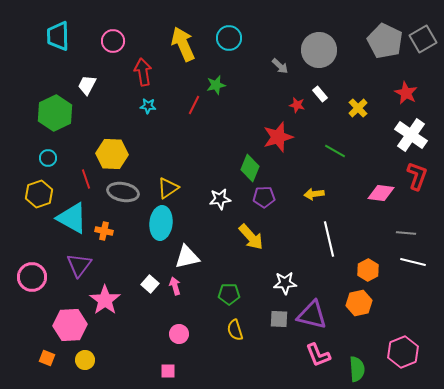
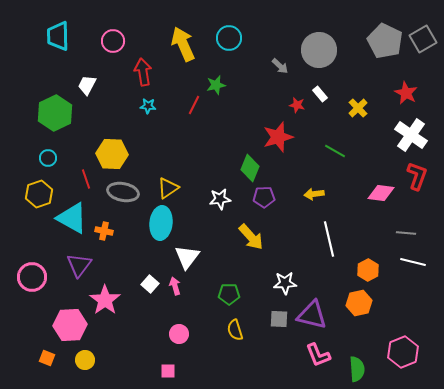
white triangle at (187, 257): rotated 40 degrees counterclockwise
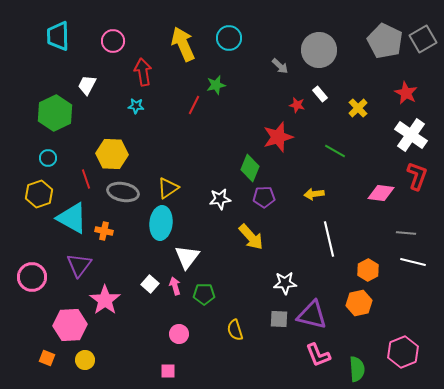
cyan star at (148, 106): moved 12 px left
green pentagon at (229, 294): moved 25 px left
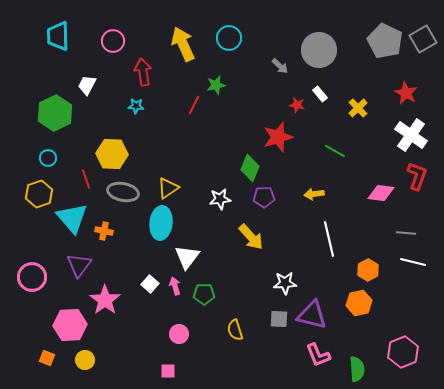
cyan triangle at (72, 218): rotated 20 degrees clockwise
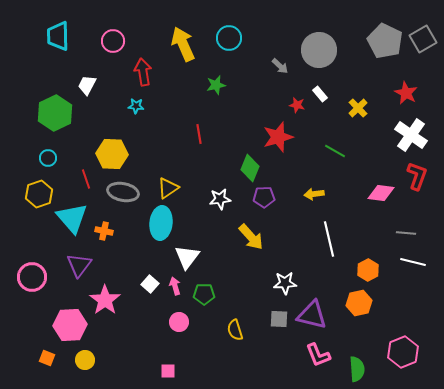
red line at (194, 105): moved 5 px right, 29 px down; rotated 36 degrees counterclockwise
pink circle at (179, 334): moved 12 px up
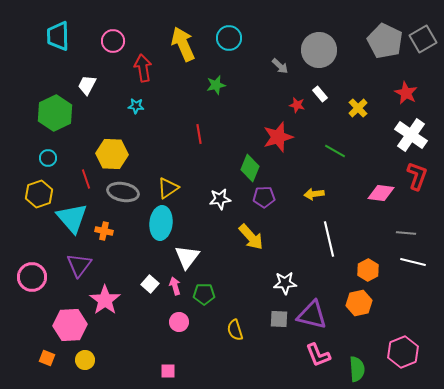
red arrow at (143, 72): moved 4 px up
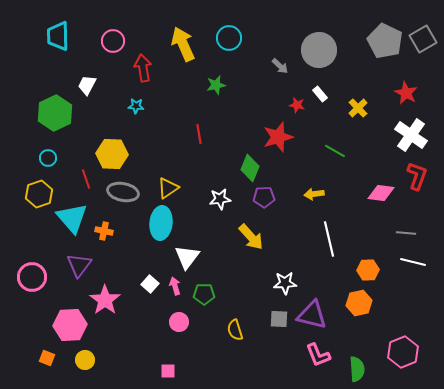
orange hexagon at (368, 270): rotated 25 degrees clockwise
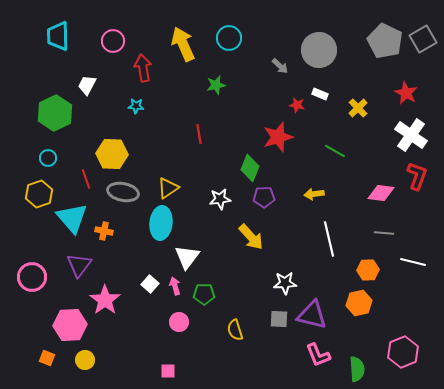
white rectangle at (320, 94): rotated 28 degrees counterclockwise
gray line at (406, 233): moved 22 px left
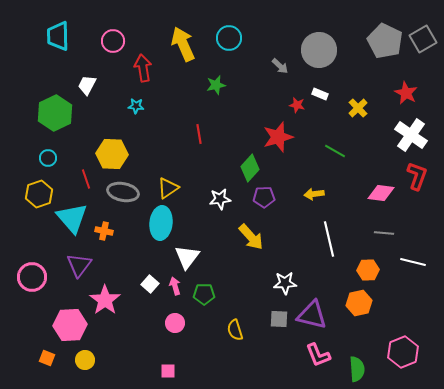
green diamond at (250, 168): rotated 20 degrees clockwise
pink circle at (179, 322): moved 4 px left, 1 px down
